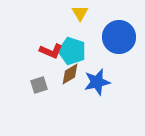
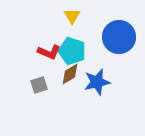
yellow triangle: moved 8 px left, 3 px down
red L-shape: moved 2 px left, 1 px down
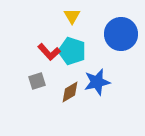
blue circle: moved 2 px right, 3 px up
red L-shape: rotated 25 degrees clockwise
brown diamond: moved 18 px down
gray square: moved 2 px left, 4 px up
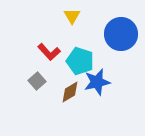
cyan pentagon: moved 8 px right, 10 px down
gray square: rotated 24 degrees counterclockwise
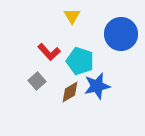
blue star: moved 4 px down
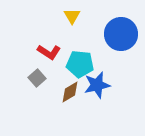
red L-shape: rotated 15 degrees counterclockwise
cyan pentagon: moved 3 px down; rotated 12 degrees counterclockwise
gray square: moved 3 px up
blue star: moved 1 px up
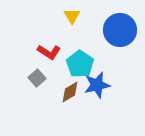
blue circle: moved 1 px left, 4 px up
cyan pentagon: rotated 28 degrees clockwise
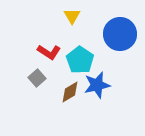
blue circle: moved 4 px down
cyan pentagon: moved 4 px up
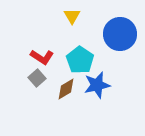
red L-shape: moved 7 px left, 5 px down
brown diamond: moved 4 px left, 3 px up
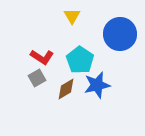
gray square: rotated 12 degrees clockwise
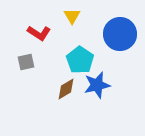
red L-shape: moved 3 px left, 24 px up
gray square: moved 11 px left, 16 px up; rotated 18 degrees clockwise
